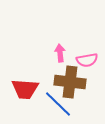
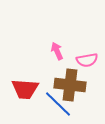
pink arrow: moved 3 px left, 2 px up; rotated 18 degrees counterclockwise
brown cross: moved 3 px down
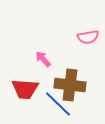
pink arrow: moved 14 px left, 8 px down; rotated 18 degrees counterclockwise
pink semicircle: moved 1 px right, 23 px up
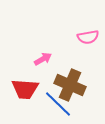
pink arrow: rotated 102 degrees clockwise
brown cross: rotated 16 degrees clockwise
